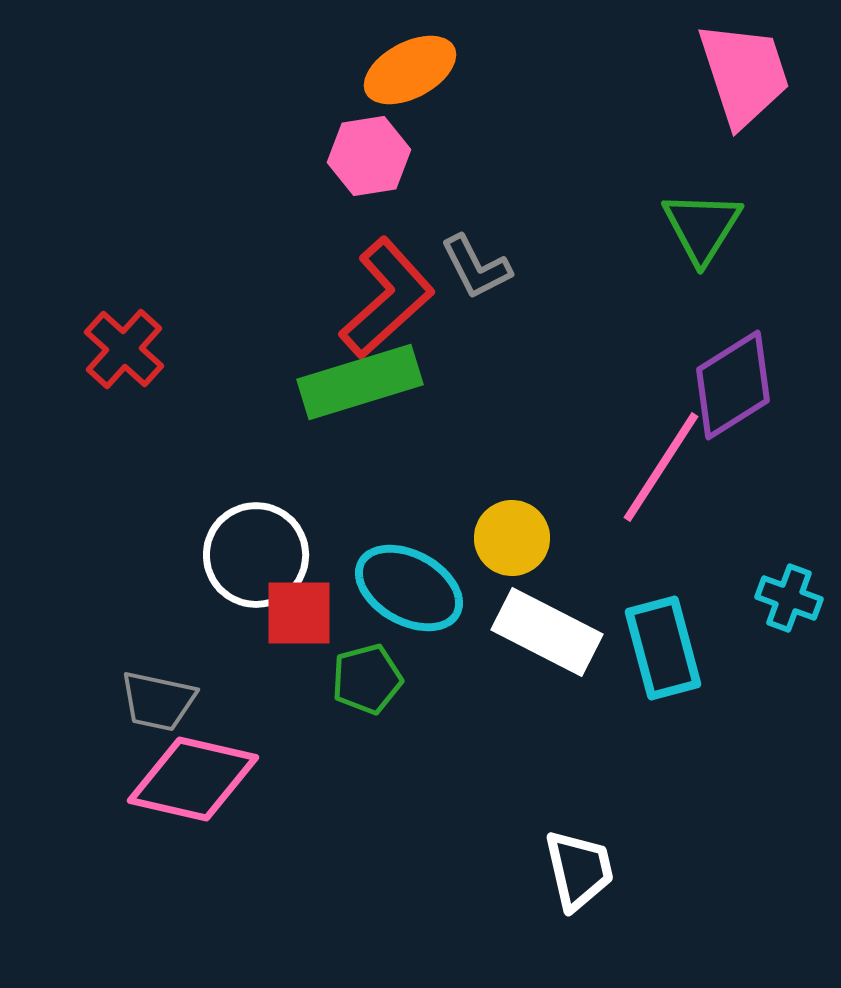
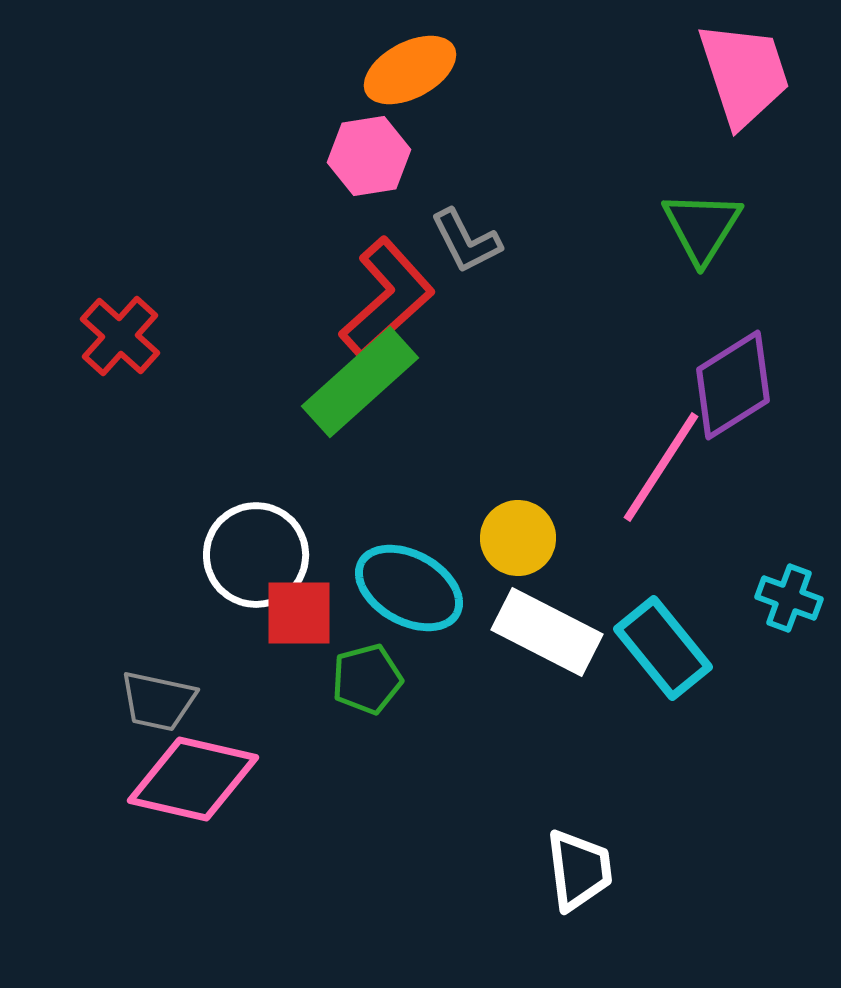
gray L-shape: moved 10 px left, 26 px up
red cross: moved 4 px left, 13 px up
green rectangle: rotated 25 degrees counterclockwise
yellow circle: moved 6 px right
cyan rectangle: rotated 24 degrees counterclockwise
white trapezoid: rotated 6 degrees clockwise
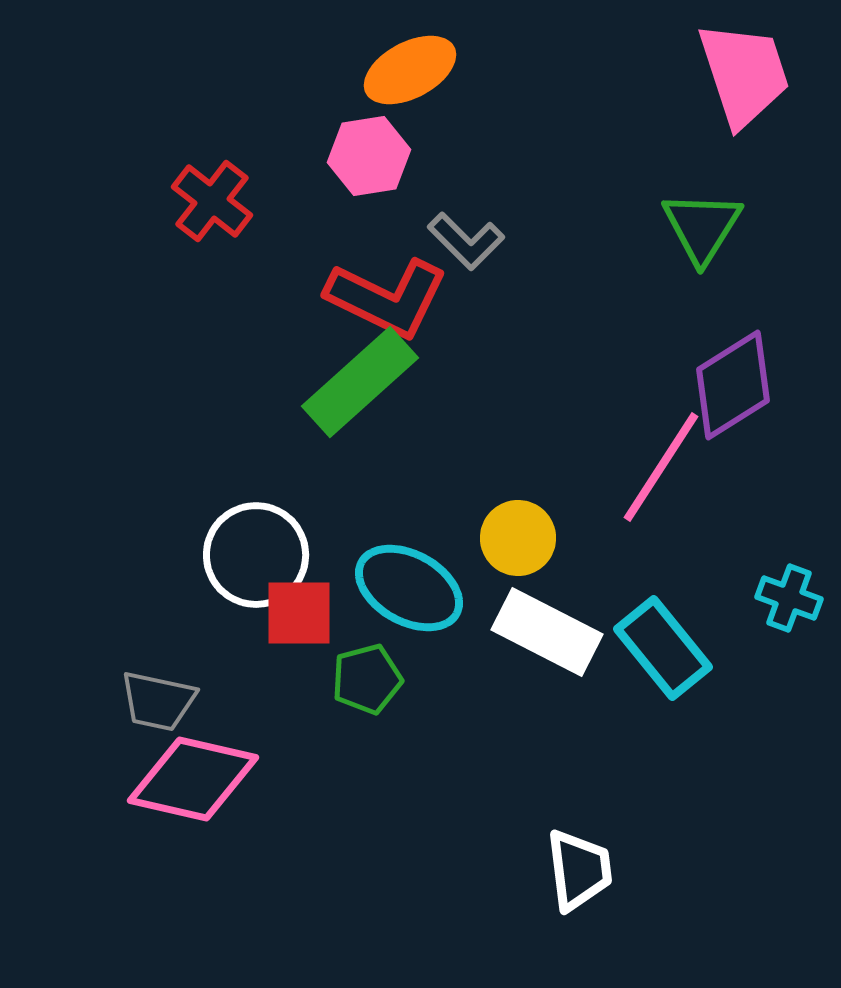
gray L-shape: rotated 18 degrees counterclockwise
red L-shape: rotated 68 degrees clockwise
red cross: moved 92 px right, 135 px up; rotated 4 degrees counterclockwise
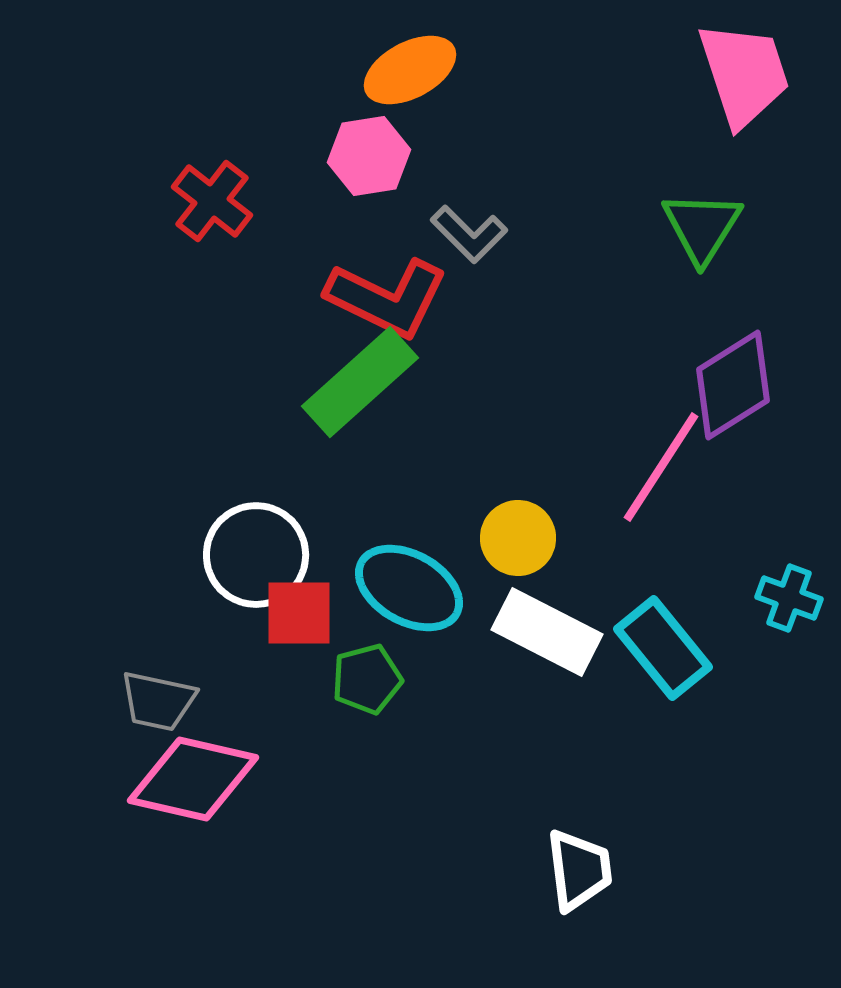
gray L-shape: moved 3 px right, 7 px up
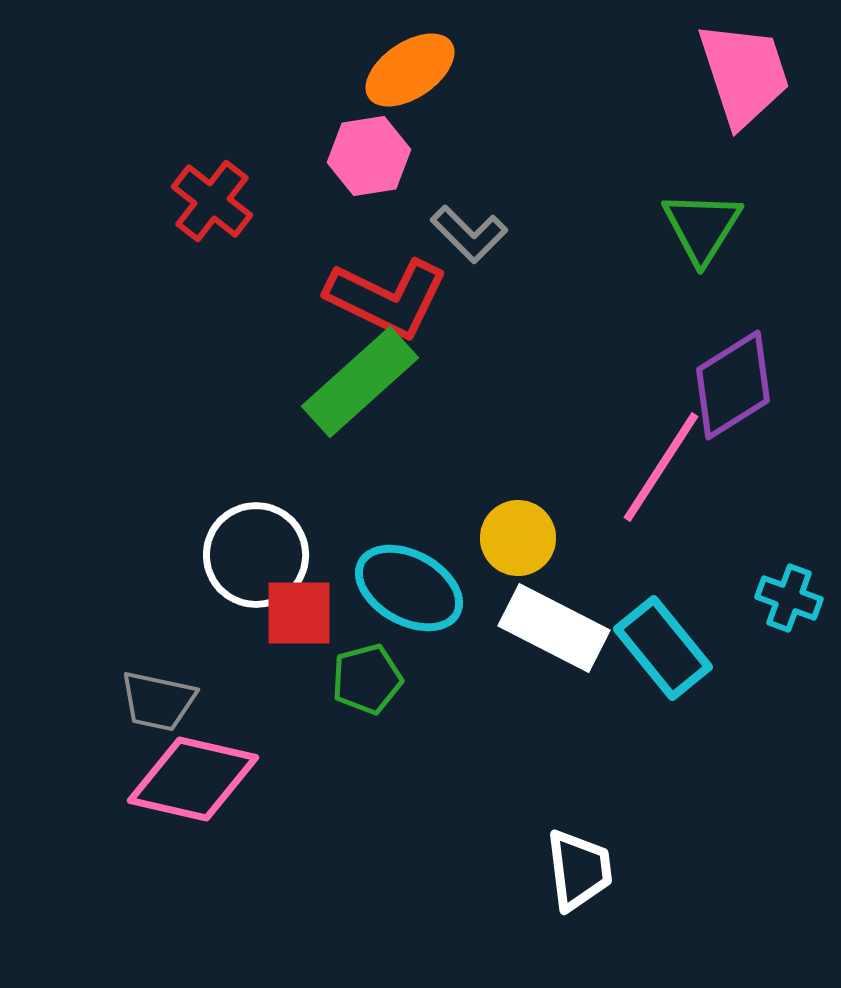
orange ellipse: rotated 6 degrees counterclockwise
white rectangle: moved 7 px right, 4 px up
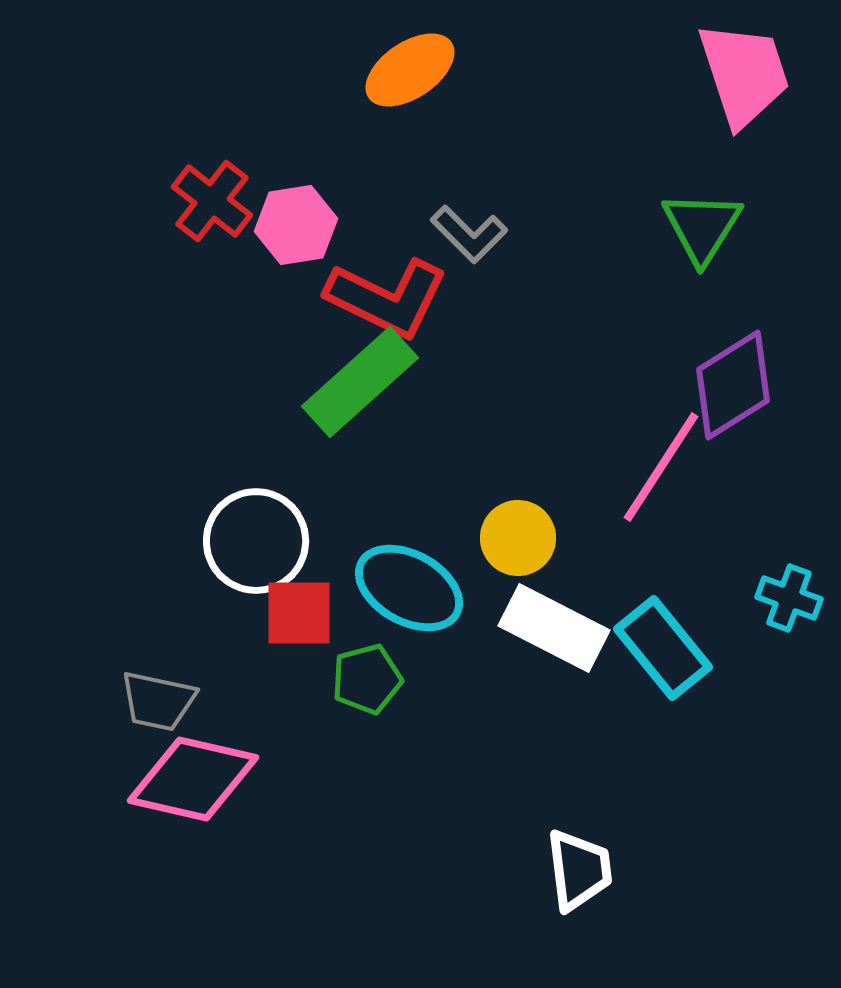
pink hexagon: moved 73 px left, 69 px down
white circle: moved 14 px up
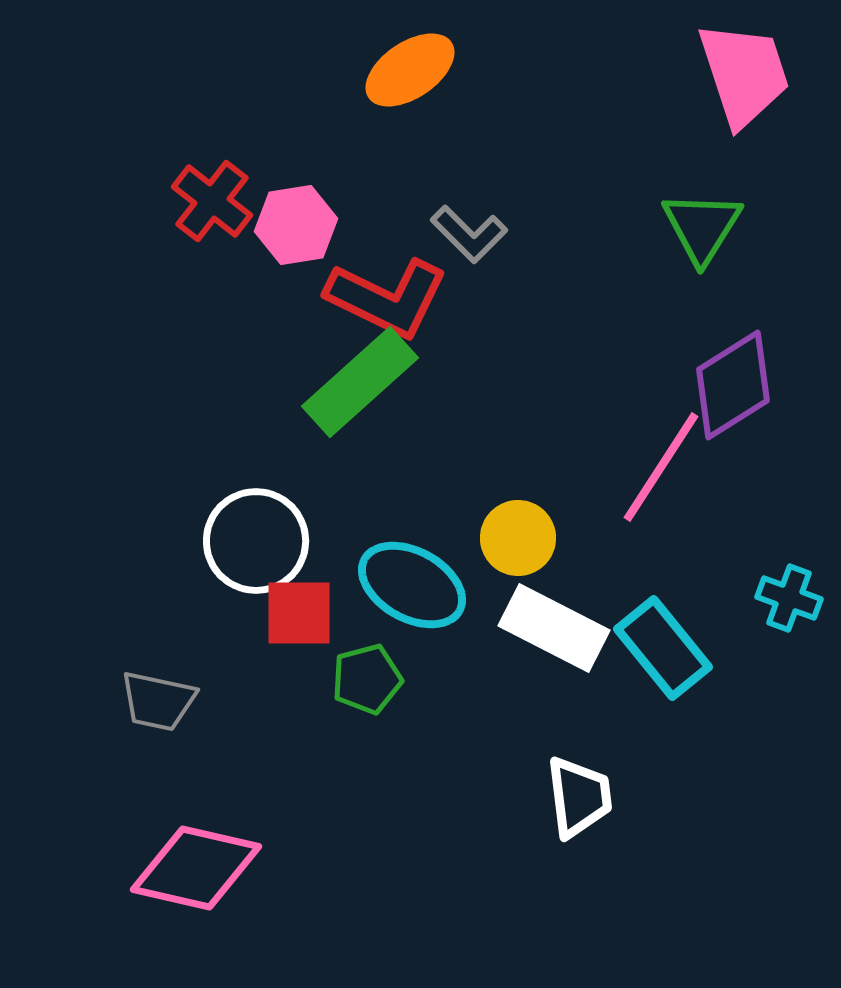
cyan ellipse: moved 3 px right, 3 px up
pink diamond: moved 3 px right, 89 px down
white trapezoid: moved 73 px up
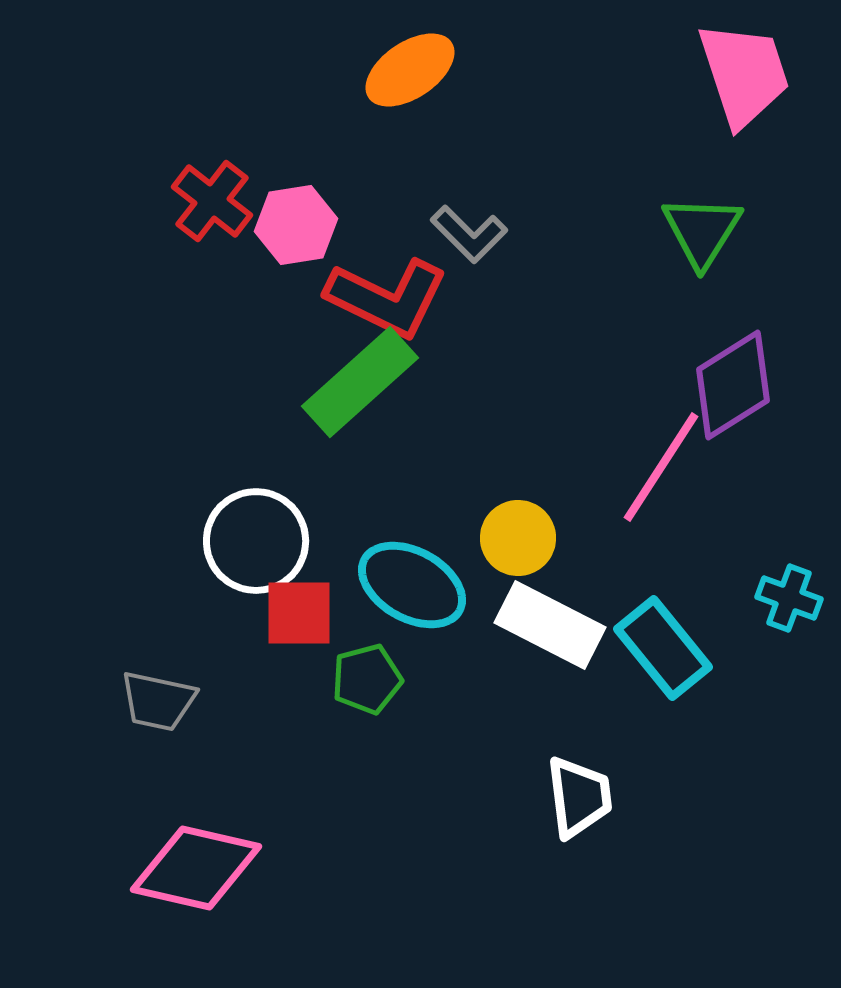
green triangle: moved 4 px down
white rectangle: moved 4 px left, 3 px up
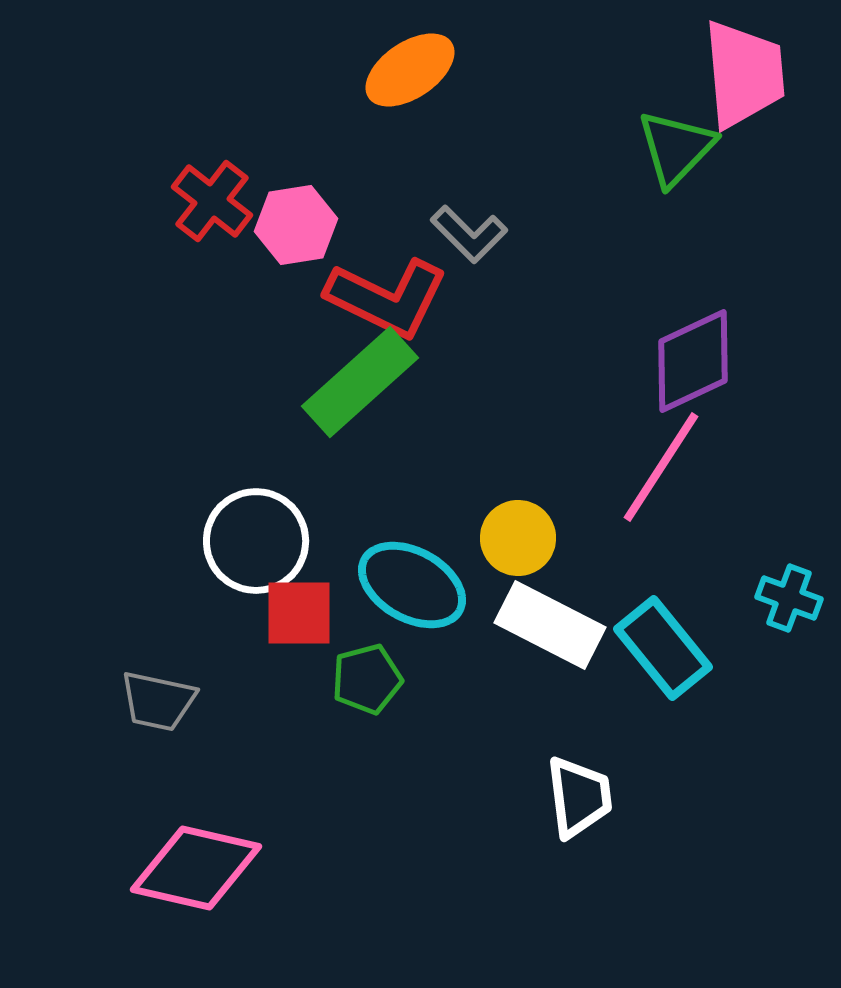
pink trapezoid: rotated 13 degrees clockwise
green triangle: moved 26 px left, 83 px up; rotated 12 degrees clockwise
purple diamond: moved 40 px left, 24 px up; rotated 7 degrees clockwise
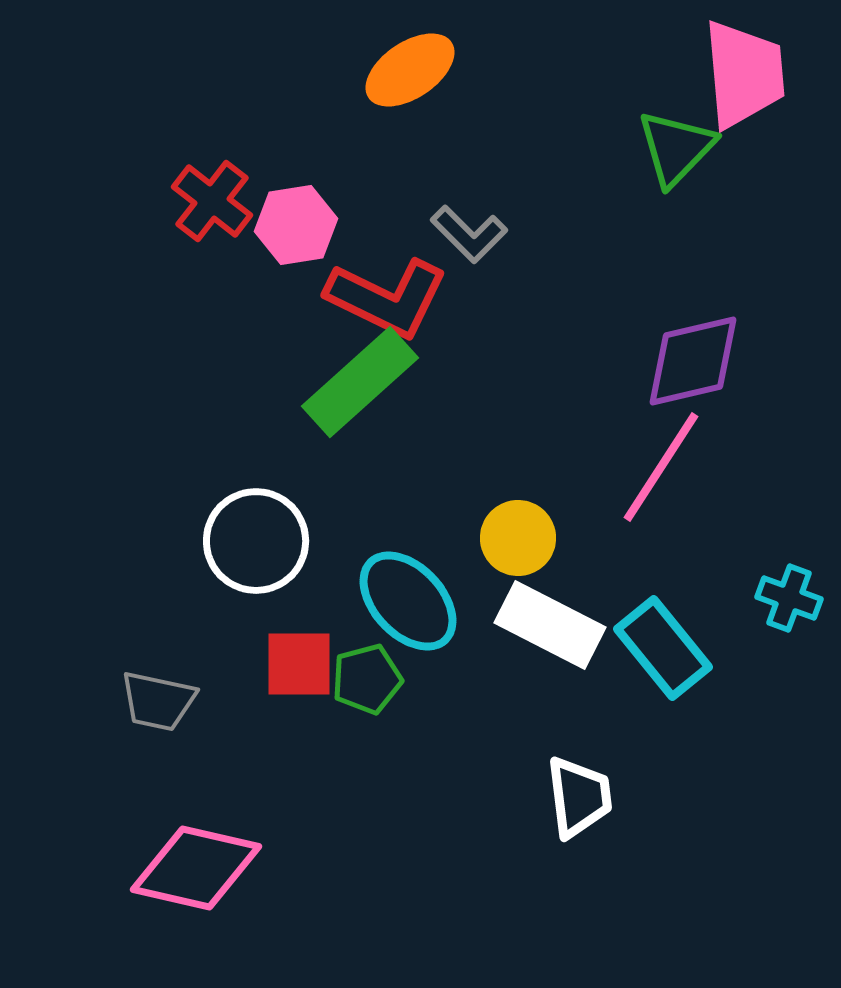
purple diamond: rotated 12 degrees clockwise
cyan ellipse: moved 4 px left, 16 px down; rotated 18 degrees clockwise
red square: moved 51 px down
